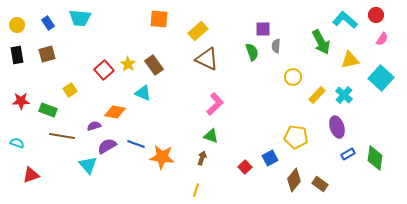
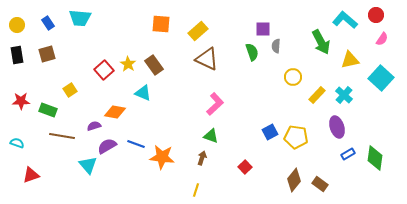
orange square at (159, 19): moved 2 px right, 5 px down
blue square at (270, 158): moved 26 px up
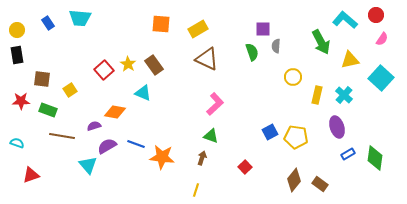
yellow circle at (17, 25): moved 5 px down
yellow rectangle at (198, 31): moved 2 px up; rotated 12 degrees clockwise
brown square at (47, 54): moved 5 px left, 25 px down; rotated 24 degrees clockwise
yellow rectangle at (317, 95): rotated 30 degrees counterclockwise
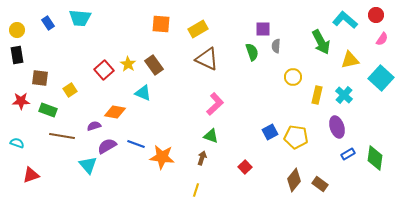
brown square at (42, 79): moved 2 px left, 1 px up
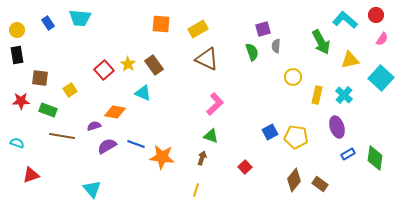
purple square at (263, 29): rotated 14 degrees counterclockwise
cyan triangle at (88, 165): moved 4 px right, 24 px down
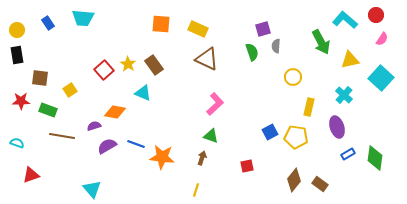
cyan trapezoid at (80, 18): moved 3 px right
yellow rectangle at (198, 29): rotated 54 degrees clockwise
yellow rectangle at (317, 95): moved 8 px left, 12 px down
red square at (245, 167): moved 2 px right, 1 px up; rotated 32 degrees clockwise
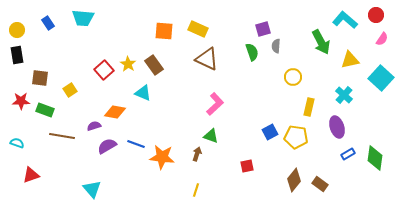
orange square at (161, 24): moved 3 px right, 7 px down
green rectangle at (48, 110): moved 3 px left
brown arrow at (202, 158): moved 5 px left, 4 px up
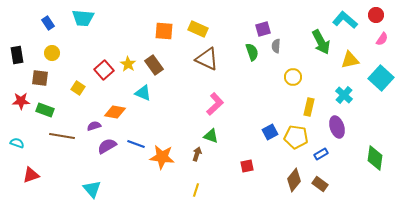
yellow circle at (17, 30): moved 35 px right, 23 px down
yellow square at (70, 90): moved 8 px right, 2 px up; rotated 24 degrees counterclockwise
blue rectangle at (348, 154): moved 27 px left
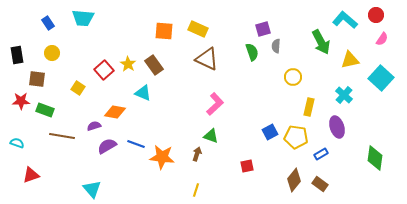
brown square at (40, 78): moved 3 px left, 1 px down
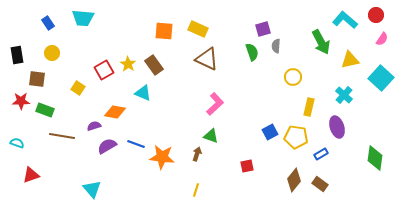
red square at (104, 70): rotated 12 degrees clockwise
